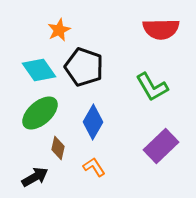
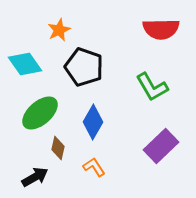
cyan diamond: moved 14 px left, 6 px up
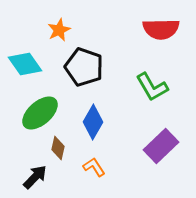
black arrow: rotated 16 degrees counterclockwise
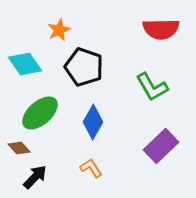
brown diamond: moved 39 px left; rotated 55 degrees counterclockwise
orange L-shape: moved 3 px left, 1 px down
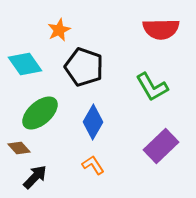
orange L-shape: moved 2 px right, 3 px up
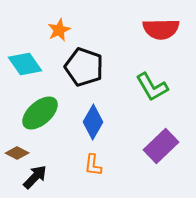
brown diamond: moved 2 px left, 5 px down; rotated 20 degrees counterclockwise
orange L-shape: rotated 140 degrees counterclockwise
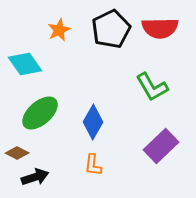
red semicircle: moved 1 px left, 1 px up
black pentagon: moved 27 px right, 38 px up; rotated 27 degrees clockwise
black arrow: rotated 28 degrees clockwise
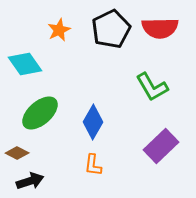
black arrow: moved 5 px left, 4 px down
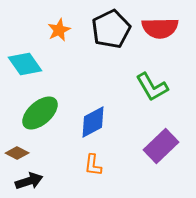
blue diamond: rotated 32 degrees clockwise
black arrow: moved 1 px left
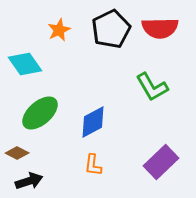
purple rectangle: moved 16 px down
